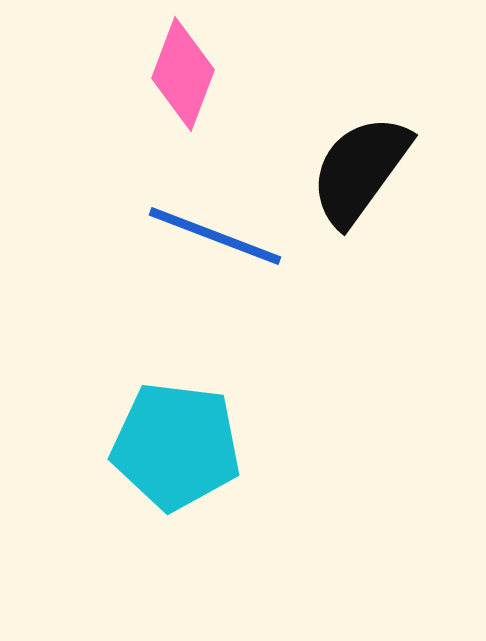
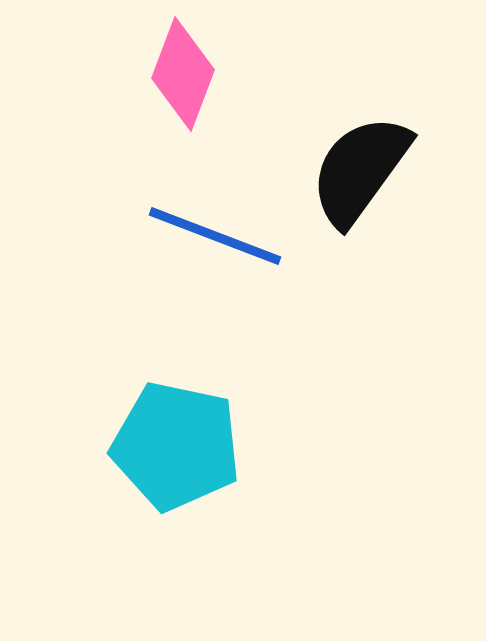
cyan pentagon: rotated 5 degrees clockwise
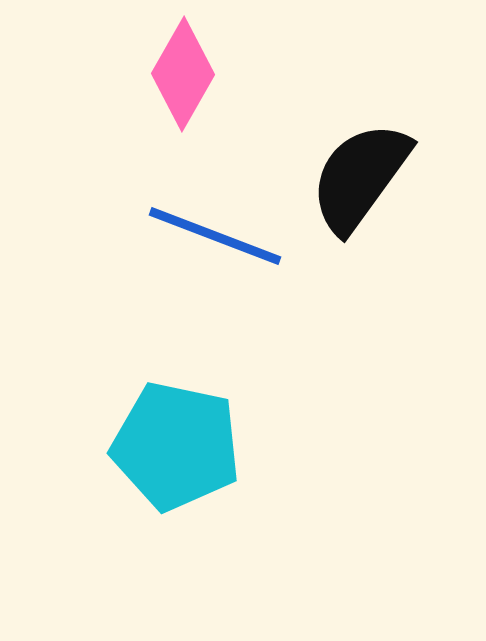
pink diamond: rotated 9 degrees clockwise
black semicircle: moved 7 px down
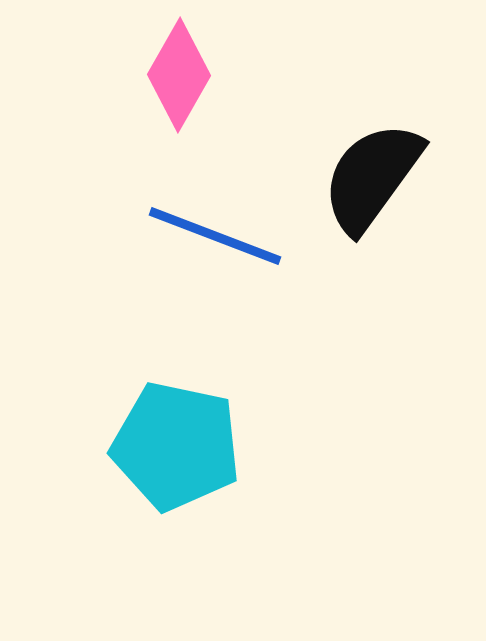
pink diamond: moved 4 px left, 1 px down
black semicircle: moved 12 px right
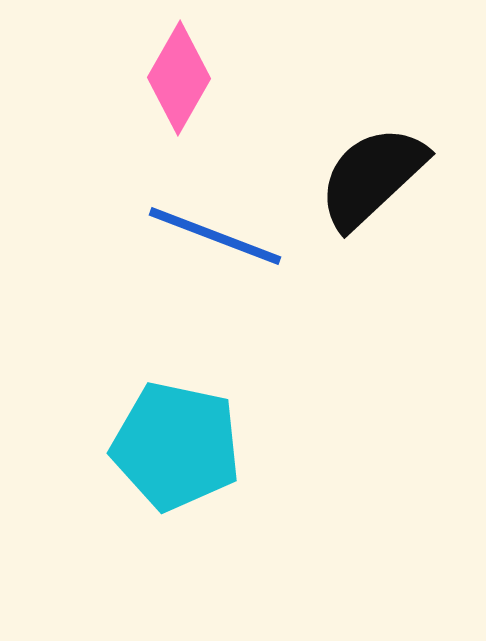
pink diamond: moved 3 px down
black semicircle: rotated 11 degrees clockwise
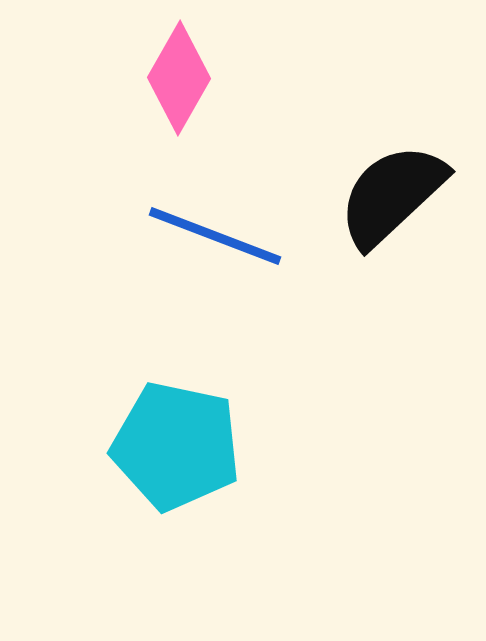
black semicircle: moved 20 px right, 18 px down
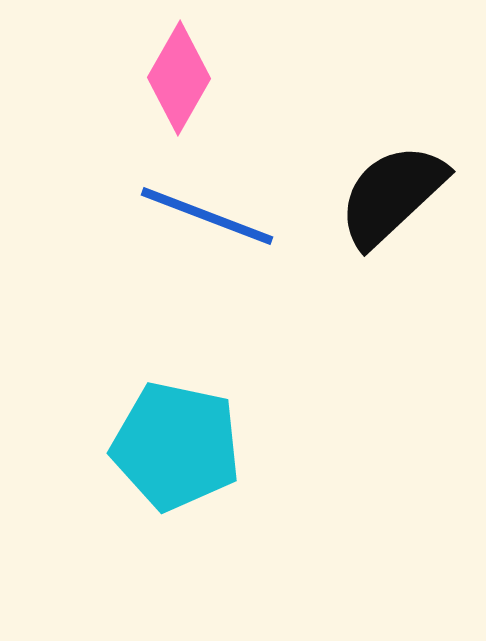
blue line: moved 8 px left, 20 px up
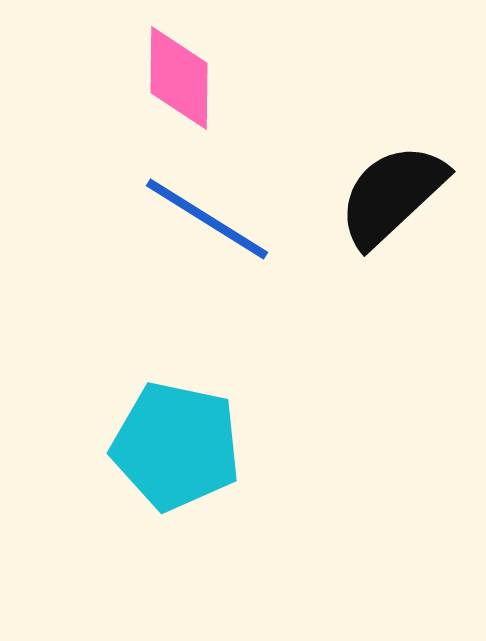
pink diamond: rotated 29 degrees counterclockwise
blue line: moved 3 px down; rotated 11 degrees clockwise
